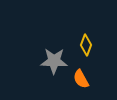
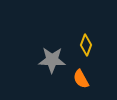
gray star: moved 2 px left, 1 px up
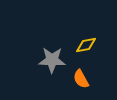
yellow diamond: rotated 60 degrees clockwise
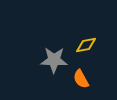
gray star: moved 2 px right
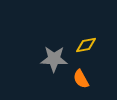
gray star: moved 1 px up
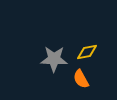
yellow diamond: moved 1 px right, 7 px down
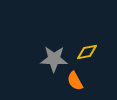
orange semicircle: moved 6 px left, 2 px down
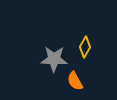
yellow diamond: moved 2 px left, 5 px up; rotated 50 degrees counterclockwise
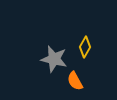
gray star: rotated 12 degrees clockwise
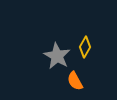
gray star: moved 3 px right, 3 px up; rotated 16 degrees clockwise
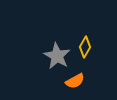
orange semicircle: rotated 90 degrees counterclockwise
